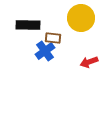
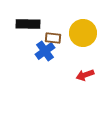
yellow circle: moved 2 px right, 15 px down
black rectangle: moved 1 px up
red arrow: moved 4 px left, 13 px down
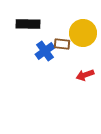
brown rectangle: moved 9 px right, 6 px down
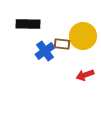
yellow circle: moved 3 px down
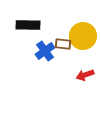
black rectangle: moved 1 px down
brown rectangle: moved 1 px right
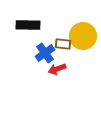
blue cross: moved 2 px down
red arrow: moved 28 px left, 6 px up
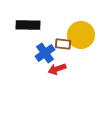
yellow circle: moved 2 px left, 1 px up
